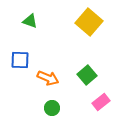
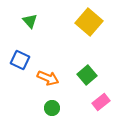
green triangle: rotated 28 degrees clockwise
blue square: rotated 24 degrees clockwise
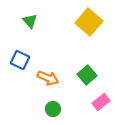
green circle: moved 1 px right, 1 px down
